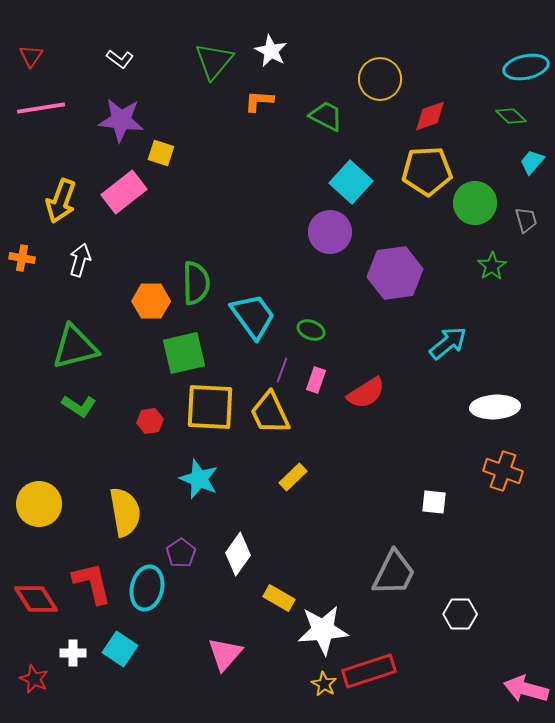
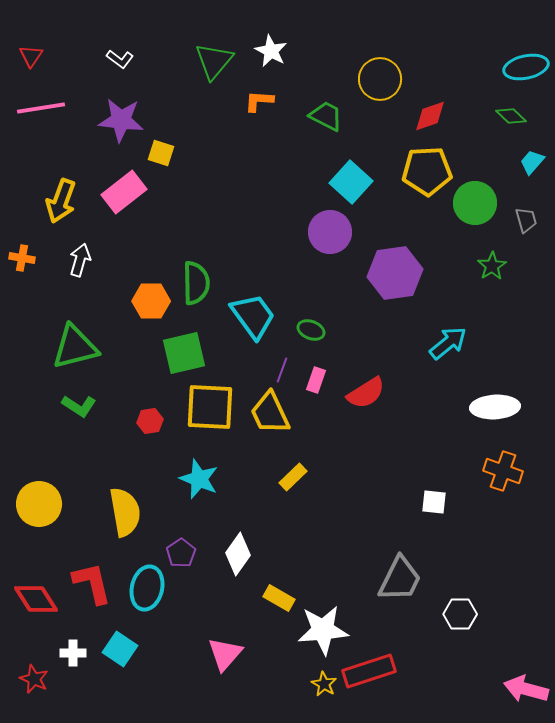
gray trapezoid at (394, 573): moved 6 px right, 6 px down
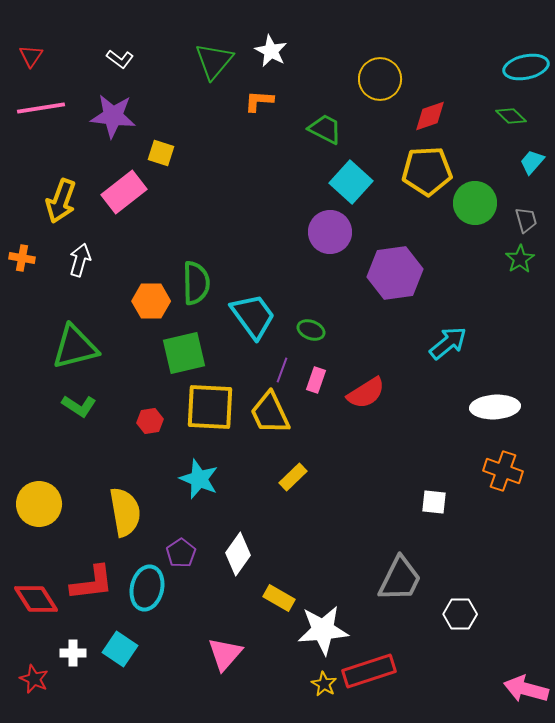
green trapezoid at (326, 116): moved 1 px left, 13 px down
purple star at (121, 120): moved 8 px left, 4 px up
green star at (492, 266): moved 28 px right, 7 px up
red L-shape at (92, 583): rotated 96 degrees clockwise
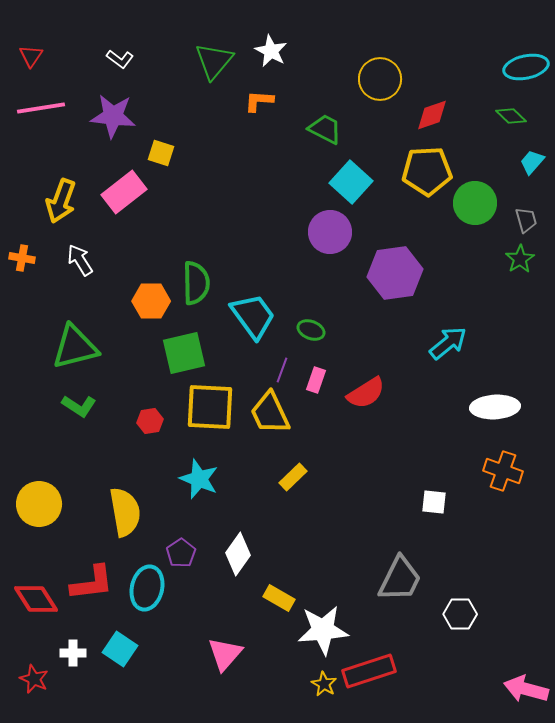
red diamond at (430, 116): moved 2 px right, 1 px up
white arrow at (80, 260): rotated 48 degrees counterclockwise
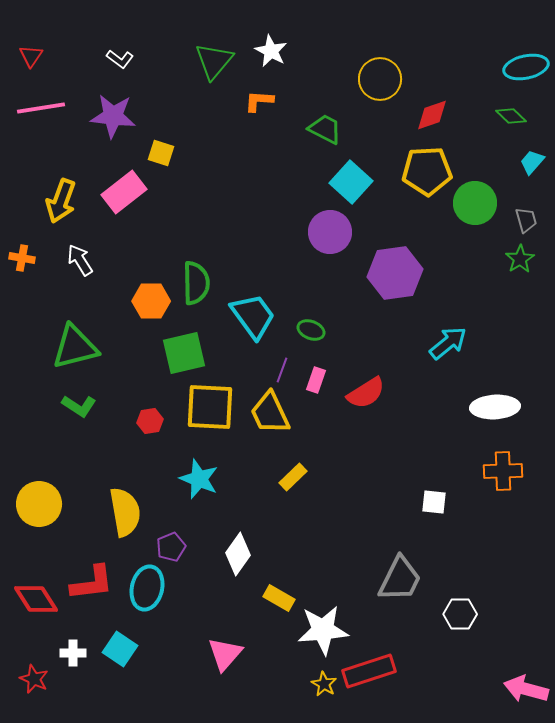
orange cross at (503, 471): rotated 21 degrees counterclockwise
purple pentagon at (181, 553): moved 10 px left, 6 px up; rotated 12 degrees clockwise
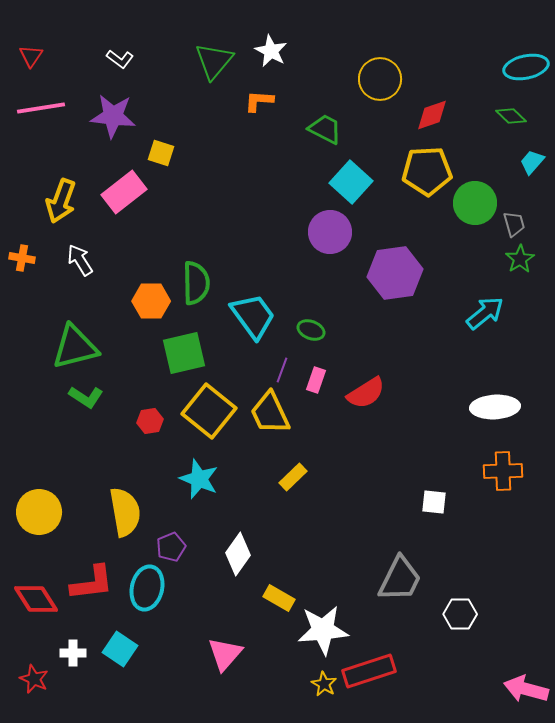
gray trapezoid at (526, 220): moved 12 px left, 4 px down
cyan arrow at (448, 343): moved 37 px right, 30 px up
green L-shape at (79, 406): moved 7 px right, 9 px up
yellow square at (210, 407): moved 1 px left, 4 px down; rotated 36 degrees clockwise
yellow circle at (39, 504): moved 8 px down
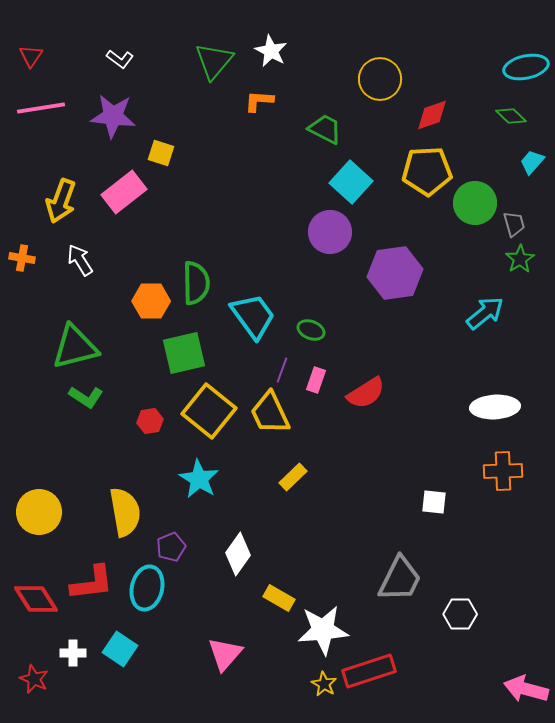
cyan star at (199, 479): rotated 9 degrees clockwise
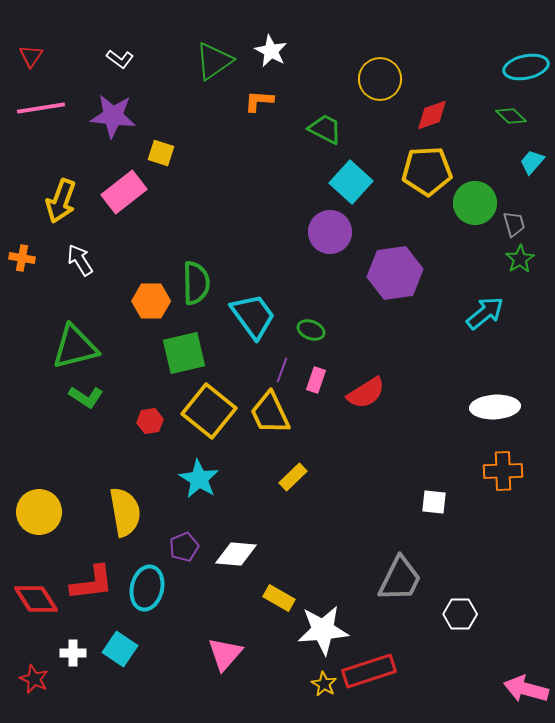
green triangle at (214, 61): rotated 15 degrees clockwise
purple pentagon at (171, 547): moved 13 px right
white diamond at (238, 554): moved 2 px left; rotated 60 degrees clockwise
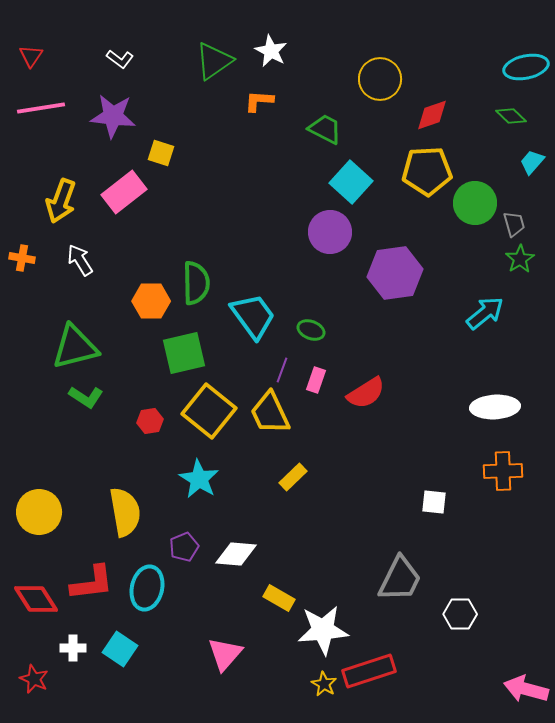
white cross at (73, 653): moved 5 px up
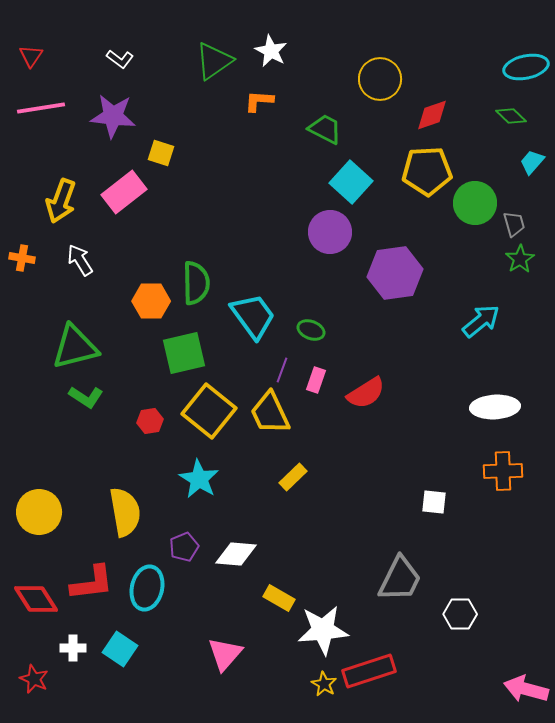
cyan arrow at (485, 313): moved 4 px left, 8 px down
